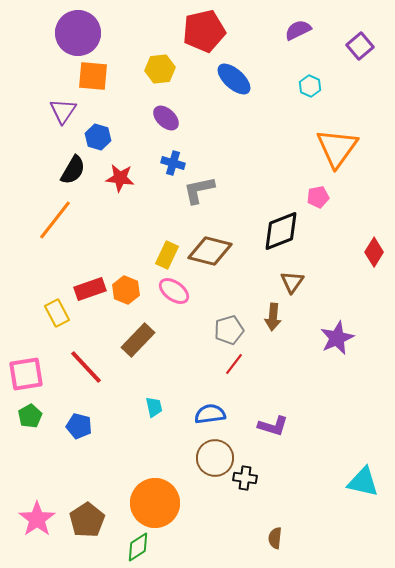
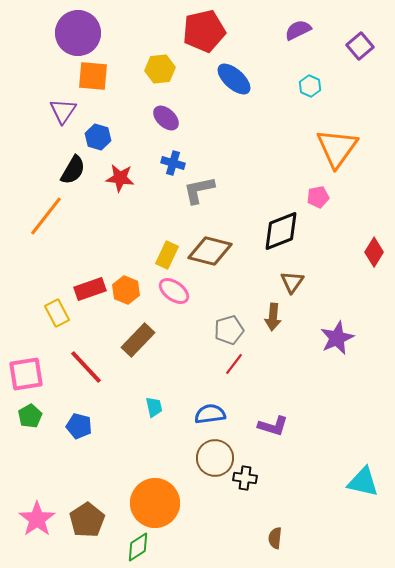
orange line at (55, 220): moved 9 px left, 4 px up
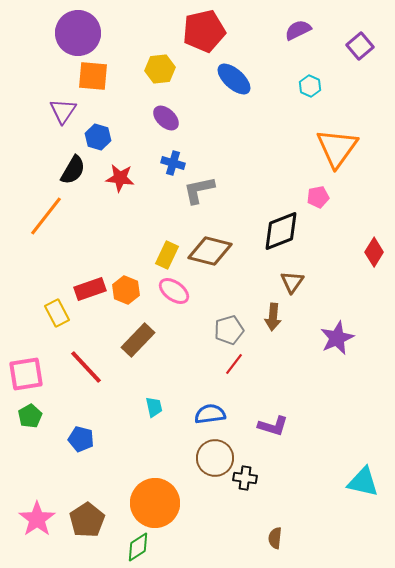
blue pentagon at (79, 426): moved 2 px right, 13 px down
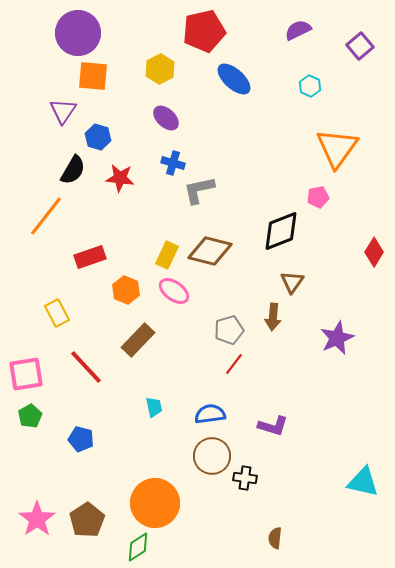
yellow hexagon at (160, 69): rotated 20 degrees counterclockwise
red rectangle at (90, 289): moved 32 px up
brown circle at (215, 458): moved 3 px left, 2 px up
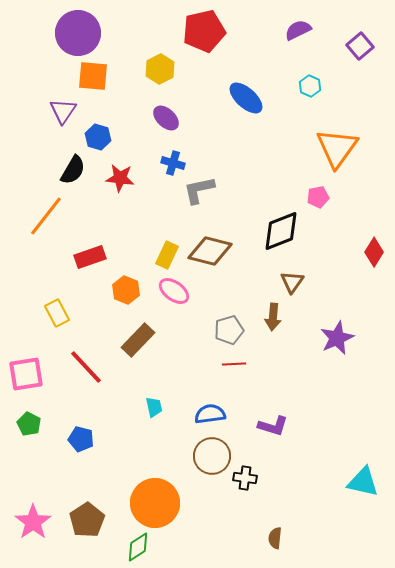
blue ellipse at (234, 79): moved 12 px right, 19 px down
red line at (234, 364): rotated 50 degrees clockwise
green pentagon at (30, 416): moved 1 px left, 8 px down; rotated 15 degrees counterclockwise
pink star at (37, 519): moved 4 px left, 3 px down
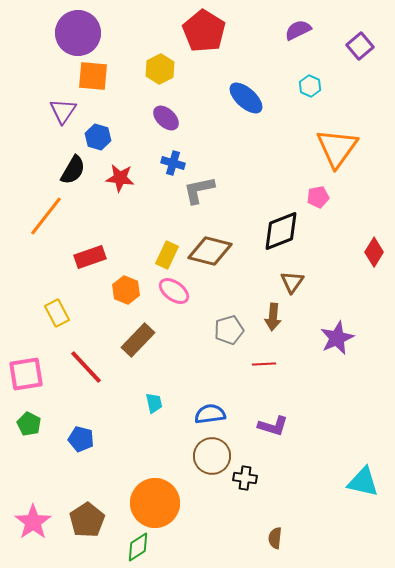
red pentagon at (204, 31): rotated 27 degrees counterclockwise
red line at (234, 364): moved 30 px right
cyan trapezoid at (154, 407): moved 4 px up
